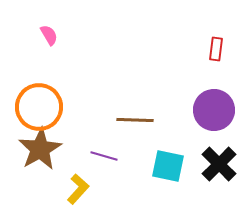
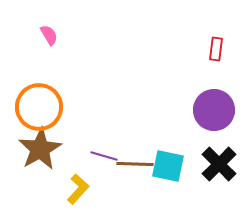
brown line: moved 44 px down
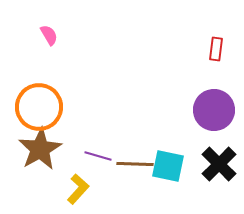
purple line: moved 6 px left
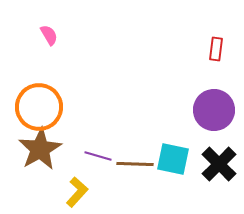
cyan square: moved 5 px right, 7 px up
yellow L-shape: moved 1 px left, 3 px down
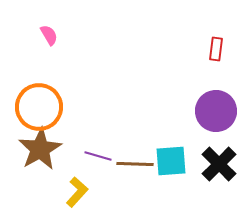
purple circle: moved 2 px right, 1 px down
cyan square: moved 2 px left, 2 px down; rotated 16 degrees counterclockwise
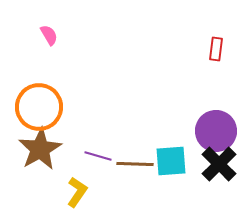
purple circle: moved 20 px down
yellow L-shape: rotated 8 degrees counterclockwise
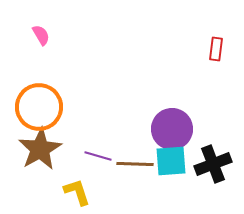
pink semicircle: moved 8 px left
purple circle: moved 44 px left, 2 px up
black cross: moved 6 px left; rotated 24 degrees clockwise
yellow L-shape: rotated 52 degrees counterclockwise
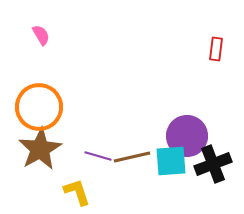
purple circle: moved 15 px right, 7 px down
brown line: moved 3 px left, 7 px up; rotated 15 degrees counterclockwise
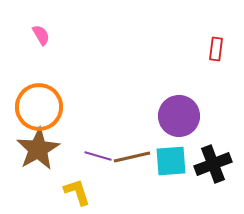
purple circle: moved 8 px left, 20 px up
brown star: moved 2 px left
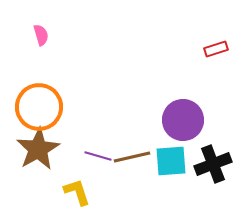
pink semicircle: rotated 15 degrees clockwise
red rectangle: rotated 65 degrees clockwise
purple circle: moved 4 px right, 4 px down
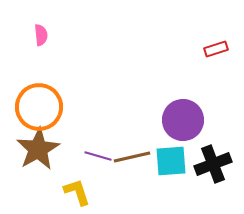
pink semicircle: rotated 10 degrees clockwise
